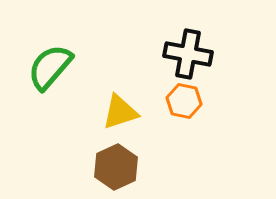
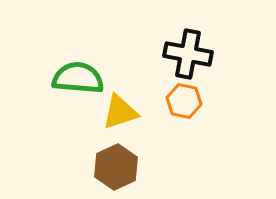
green semicircle: moved 28 px right, 11 px down; rotated 54 degrees clockwise
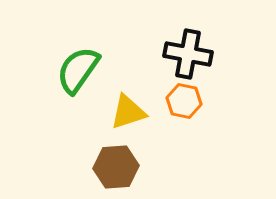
green semicircle: moved 8 px up; rotated 60 degrees counterclockwise
yellow triangle: moved 8 px right
brown hexagon: rotated 21 degrees clockwise
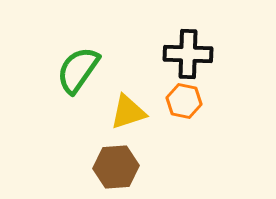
black cross: rotated 9 degrees counterclockwise
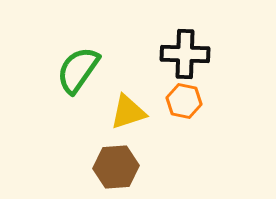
black cross: moved 3 px left
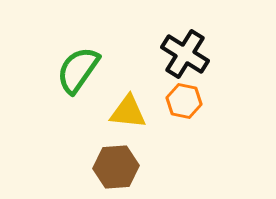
black cross: rotated 30 degrees clockwise
yellow triangle: rotated 24 degrees clockwise
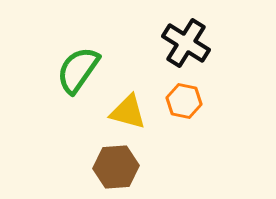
black cross: moved 1 px right, 11 px up
yellow triangle: rotated 9 degrees clockwise
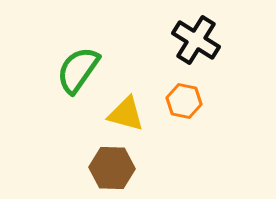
black cross: moved 10 px right, 3 px up
yellow triangle: moved 2 px left, 2 px down
brown hexagon: moved 4 px left, 1 px down; rotated 6 degrees clockwise
